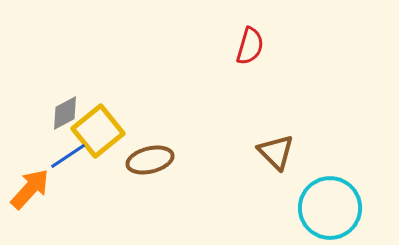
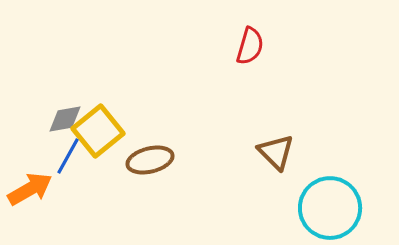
gray diamond: moved 6 px down; rotated 18 degrees clockwise
blue line: rotated 27 degrees counterclockwise
orange arrow: rotated 18 degrees clockwise
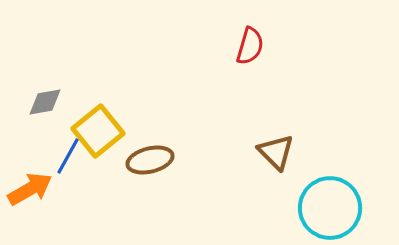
gray diamond: moved 20 px left, 17 px up
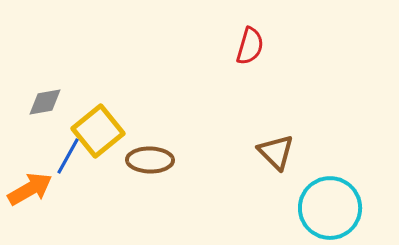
brown ellipse: rotated 15 degrees clockwise
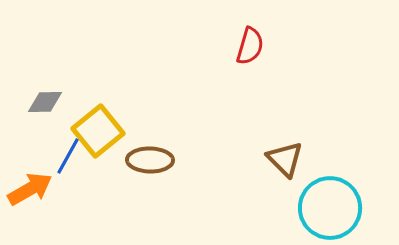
gray diamond: rotated 9 degrees clockwise
brown triangle: moved 9 px right, 7 px down
